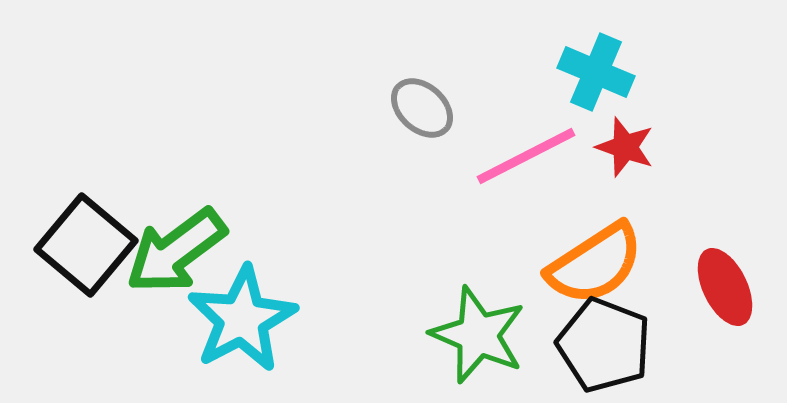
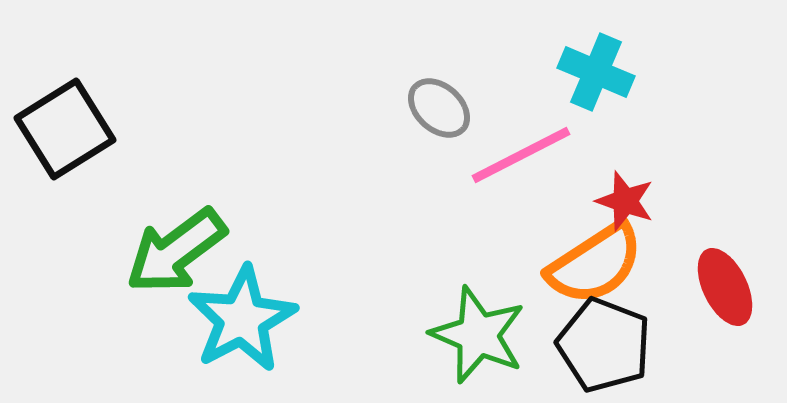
gray ellipse: moved 17 px right
red star: moved 54 px down
pink line: moved 5 px left, 1 px up
black square: moved 21 px left, 116 px up; rotated 18 degrees clockwise
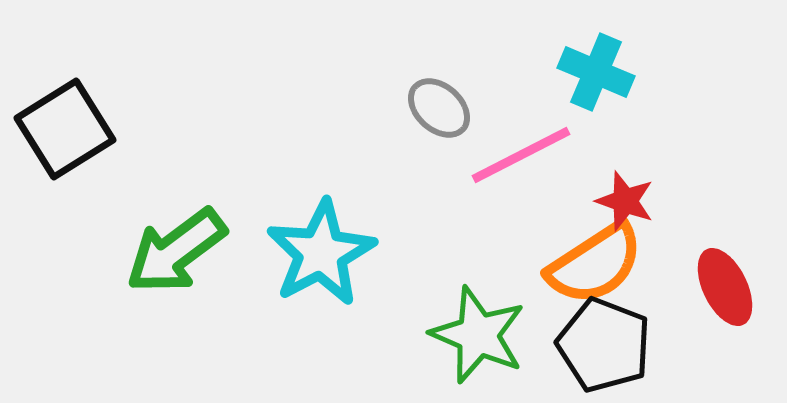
cyan star: moved 79 px right, 66 px up
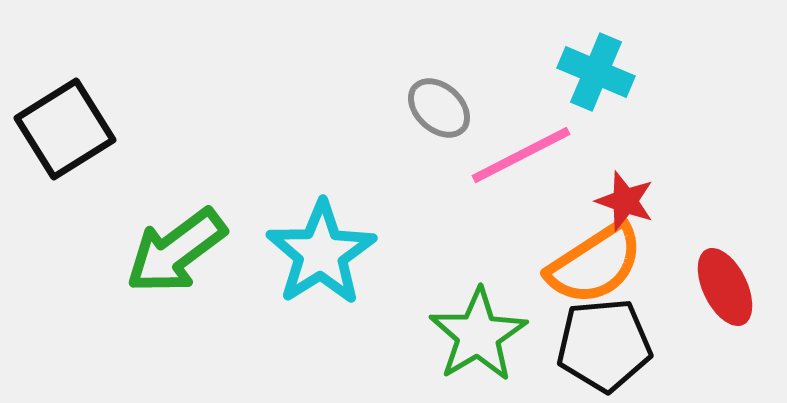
cyan star: rotated 4 degrees counterclockwise
green star: rotated 18 degrees clockwise
black pentagon: rotated 26 degrees counterclockwise
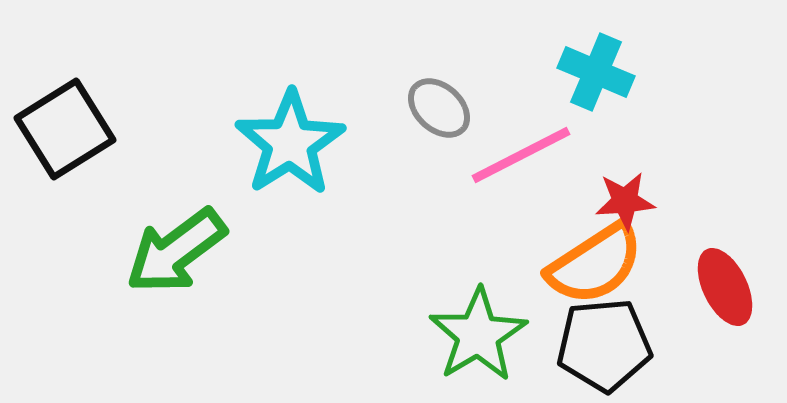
red star: rotated 24 degrees counterclockwise
cyan star: moved 31 px left, 110 px up
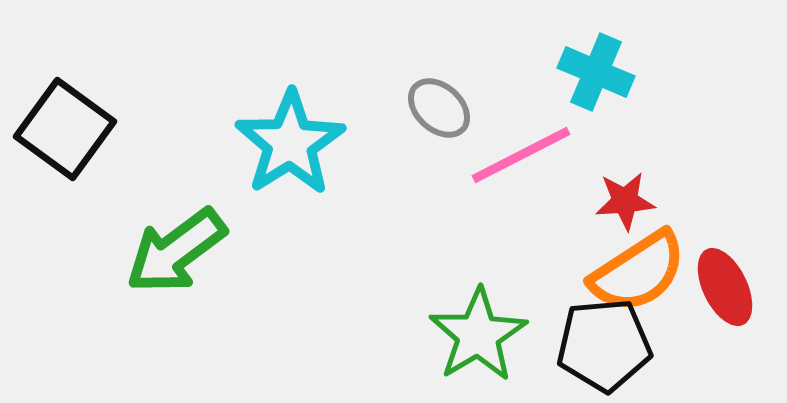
black square: rotated 22 degrees counterclockwise
orange semicircle: moved 43 px right, 8 px down
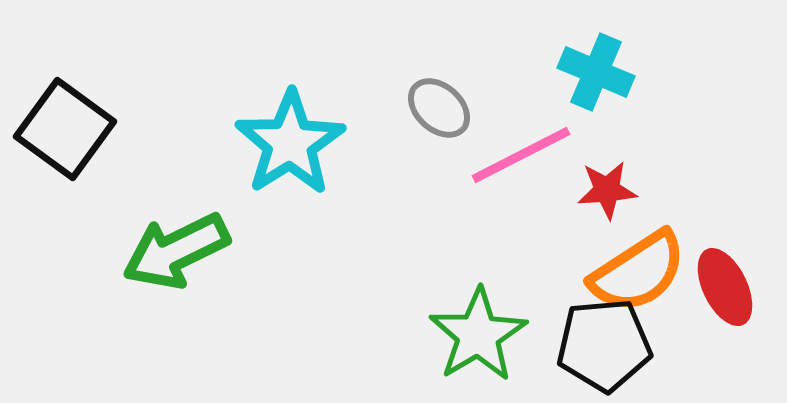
red star: moved 18 px left, 11 px up
green arrow: rotated 11 degrees clockwise
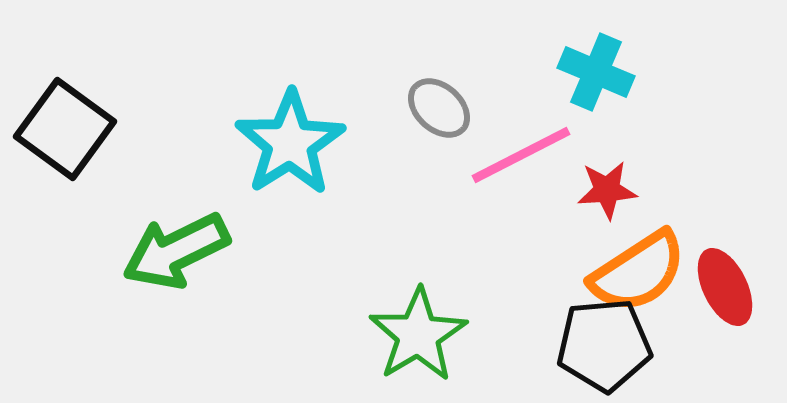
green star: moved 60 px left
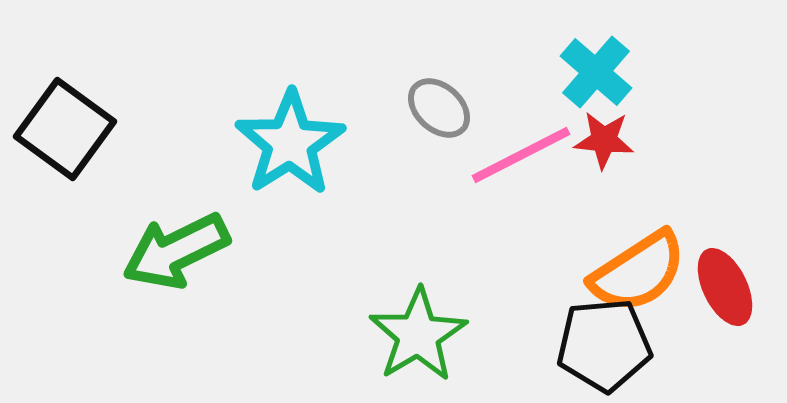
cyan cross: rotated 18 degrees clockwise
red star: moved 3 px left, 50 px up; rotated 10 degrees clockwise
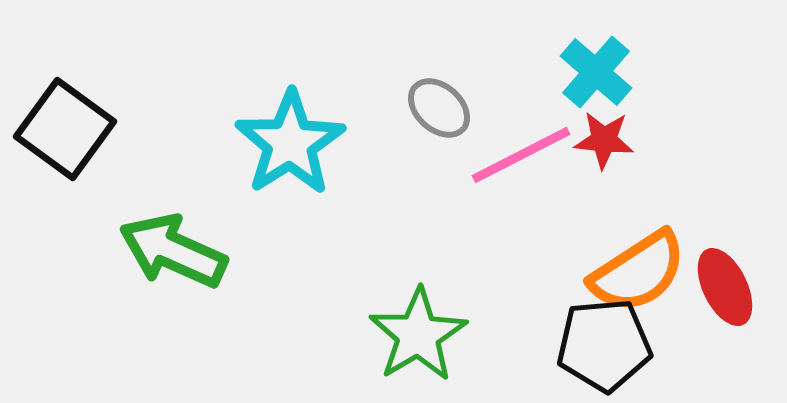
green arrow: moved 3 px left; rotated 50 degrees clockwise
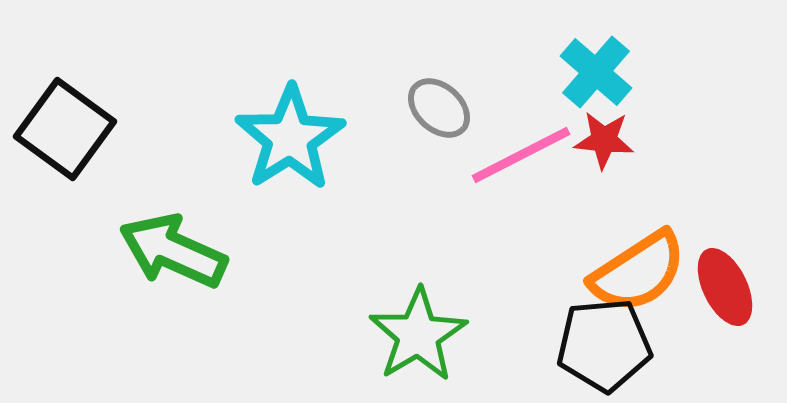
cyan star: moved 5 px up
